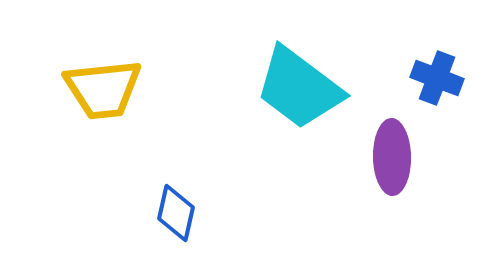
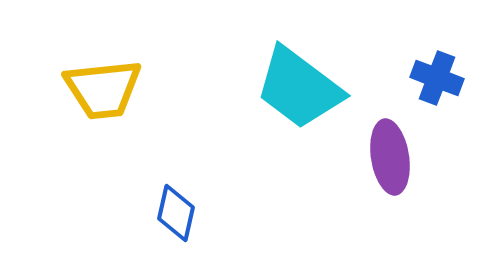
purple ellipse: moved 2 px left; rotated 8 degrees counterclockwise
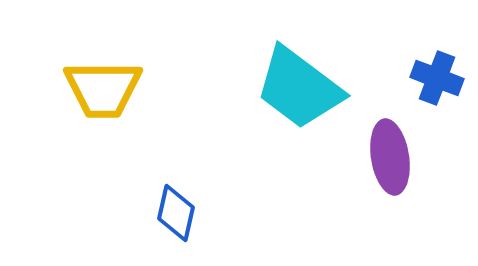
yellow trapezoid: rotated 6 degrees clockwise
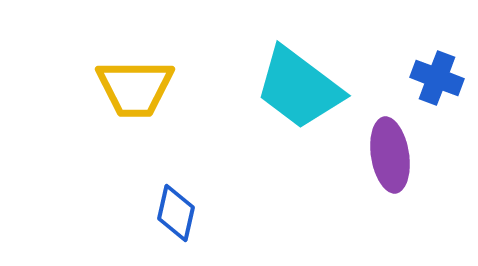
yellow trapezoid: moved 32 px right, 1 px up
purple ellipse: moved 2 px up
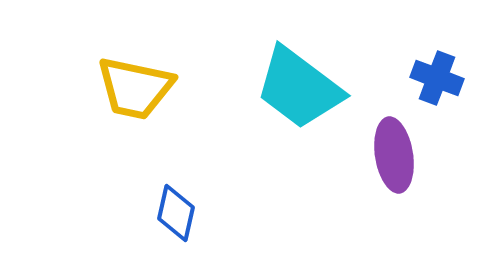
yellow trapezoid: rotated 12 degrees clockwise
purple ellipse: moved 4 px right
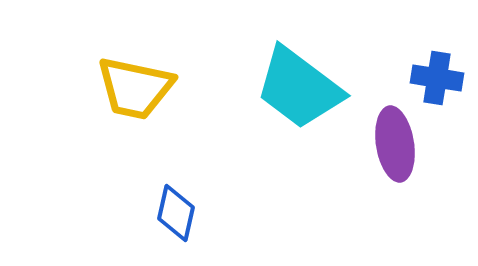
blue cross: rotated 12 degrees counterclockwise
purple ellipse: moved 1 px right, 11 px up
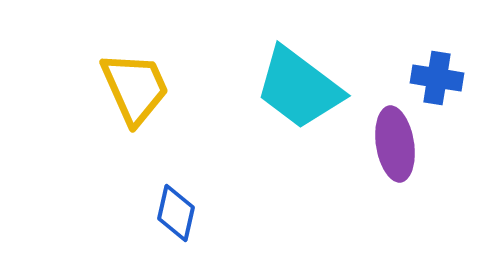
yellow trapezoid: rotated 126 degrees counterclockwise
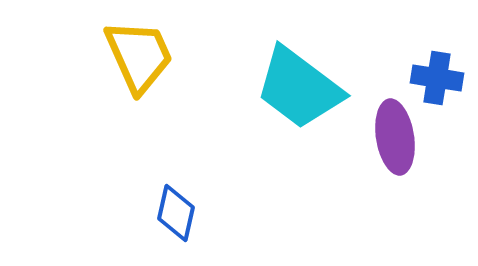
yellow trapezoid: moved 4 px right, 32 px up
purple ellipse: moved 7 px up
